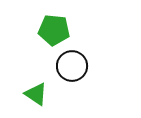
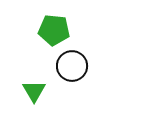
green triangle: moved 2 px left, 3 px up; rotated 25 degrees clockwise
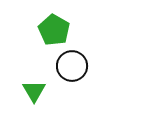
green pentagon: rotated 24 degrees clockwise
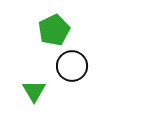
green pentagon: rotated 16 degrees clockwise
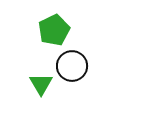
green triangle: moved 7 px right, 7 px up
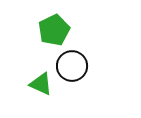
green triangle: rotated 35 degrees counterclockwise
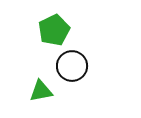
green triangle: moved 7 px down; rotated 35 degrees counterclockwise
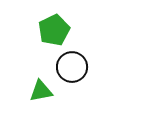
black circle: moved 1 px down
